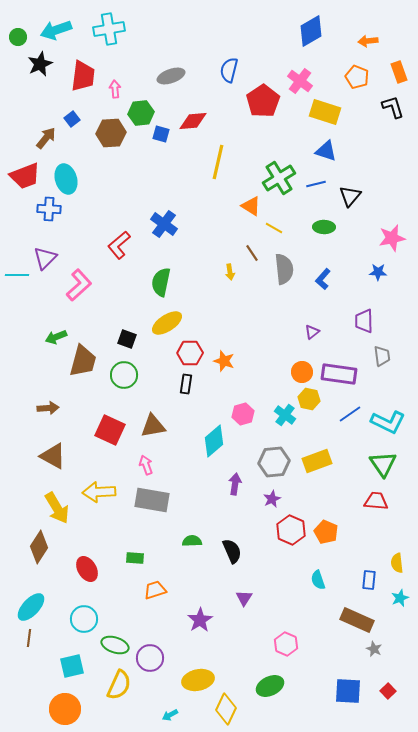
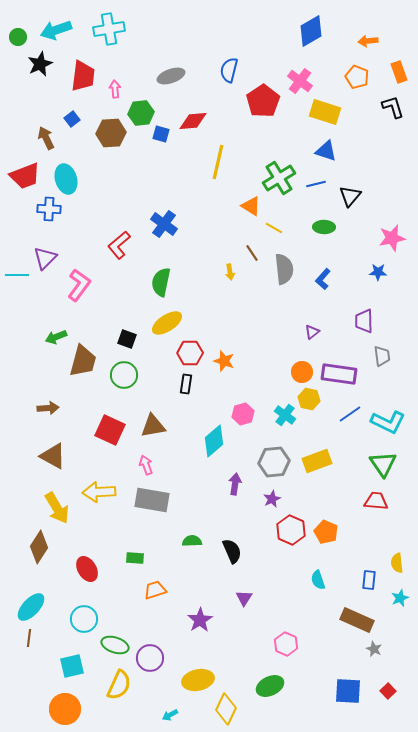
brown arrow at (46, 138): rotated 65 degrees counterclockwise
pink L-shape at (79, 285): rotated 12 degrees counterclockwise
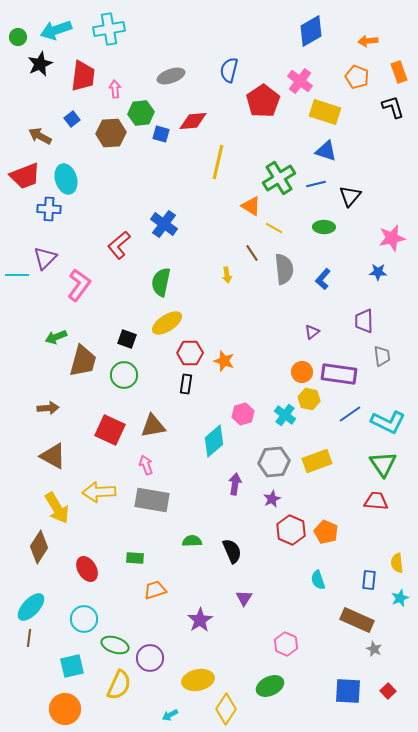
brown arrow at (46, 138): moved 6 px left, 2 px up; rotated 35 degrees counterclockwise
yellow arrow at (230, 272): moved 3 px left, 3 px down
yellow diamond at (226, 709): rotated 8 degrees clockwise
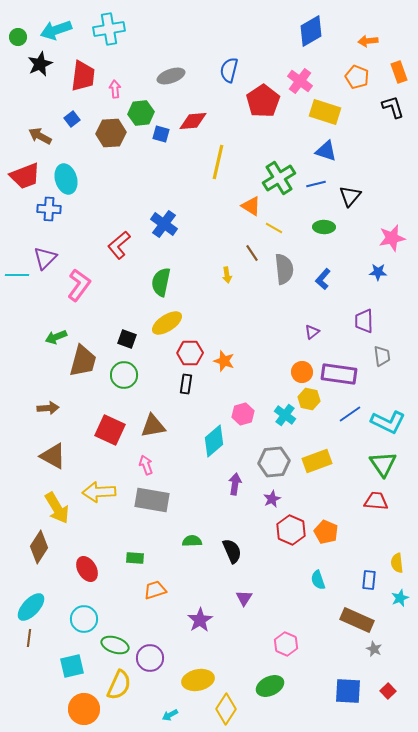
orange circle at (65, 709): moved 19 px right
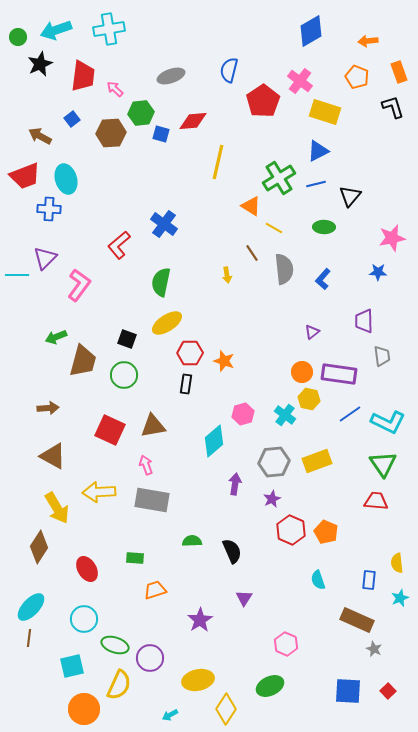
pink arrow at (115, 89): rotated 42 degrees counterclockwise
blue triangle at (326, 151): moved 8 px left; rotated 45 degrees counterclockwise
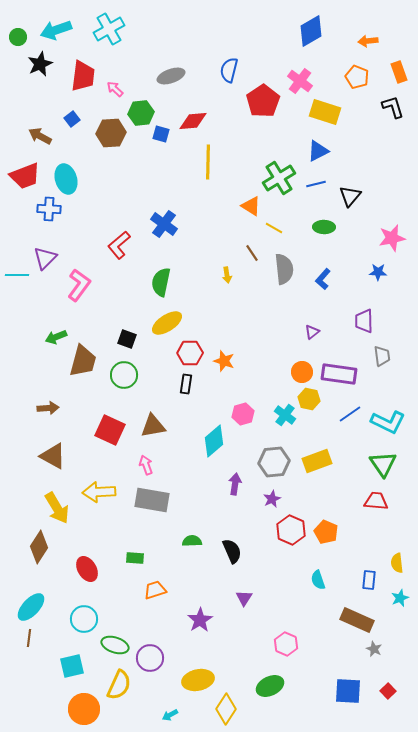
cyan cross at (109, 29): rotated 20 degrees counterclockwise
yellow line at (218, 162): moved 10 px left; rotated 12 degrees counterclockwise
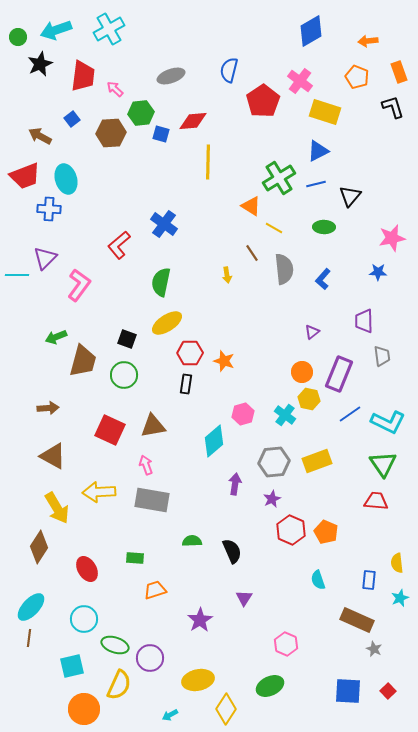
purple rectangle at (339, 374): rotated 76 degrees counterclockwise
